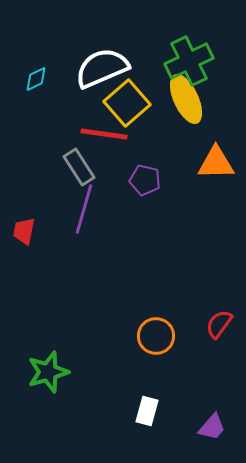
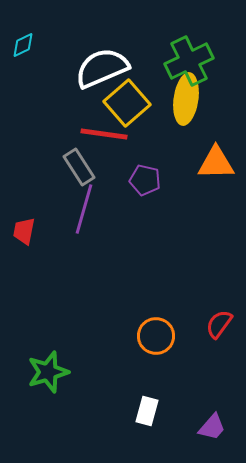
cyan diamond: moved 13 px left, 34 px up
yellow ellipse: rotated 33 degrees clockwise
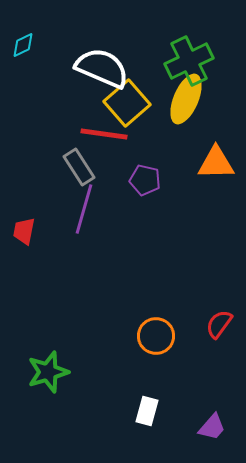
white semicircle: rotated 46 degrees clockwise
yellow ellipse: rotated 15 degrees clockwise
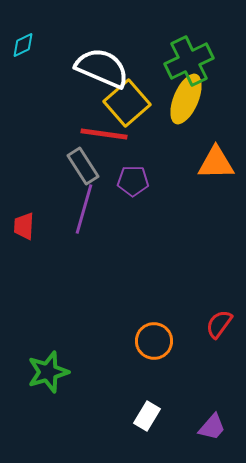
gray rectangle: moved 4 px right, 1 px up
purple pentagon: moved 12 px left, 1 px down; rotated 12 degrees counterclockwise
red trapezoid: moved 5 px up; rotated 8 degrees counterclockwise
orange circle: moved 2 px left, 5 px down
white rectangle: moved 5 px down; rotated 16 degrees clockwise
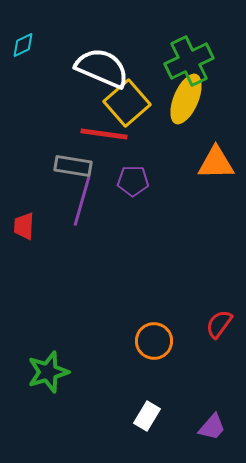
gray rectangle: moved 10 px left; rotated 48 degrees counterclockwise
purple line: moved 2 px left, 8 px up
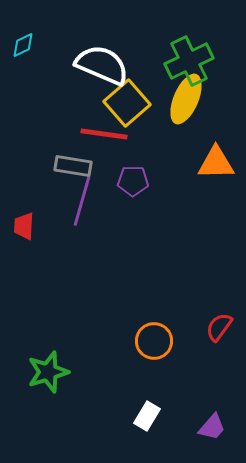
white semicircle: moved 3 px up
red semicircle: moved 3 px down
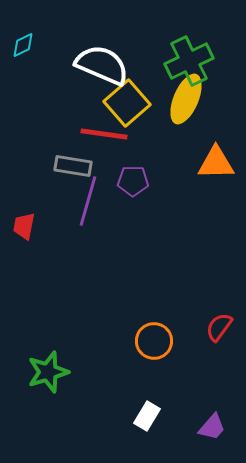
purple line: moved 6 px right
red trapezoid: rotated 8 degrees clockwise
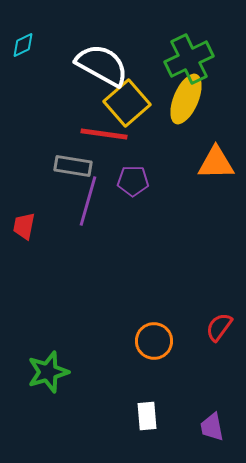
green cross: moved 2 px up
white semicircle: rotated 6 degrees clockwise
white rectangle: rotated 36 degrees counterclockwise
purple trapezoid: rotated 128 degrees clockwise
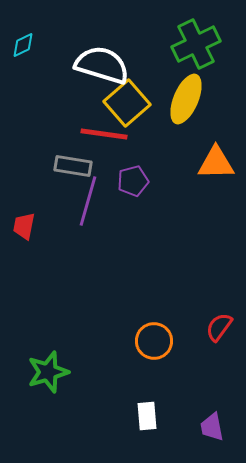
green cross: moved 7 px right, 15 px up
white semicircle: rotated 12 degrees counterclockwise
purple pentagon: rotated 16 degrees counterclockwise
